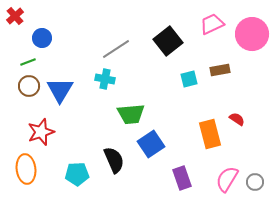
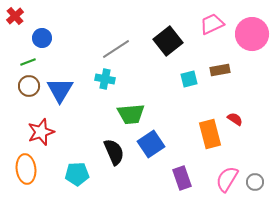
red semicircle: moved 2 px left
black semicircle: moved 8 px up
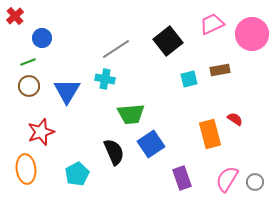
blue triangle: moved 7 px right, 1 px down
cyan pentagon: rotated 25 degrees counterclockwise
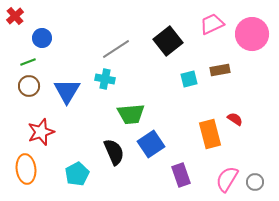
purple rectangle: moved 1 px left, 3 px up
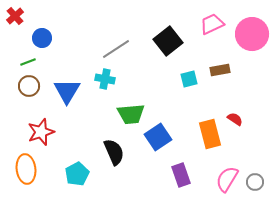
blue square: moved 7 px right, 7 px up
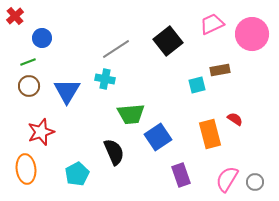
cyan square: moved 8 px right, 6 px down
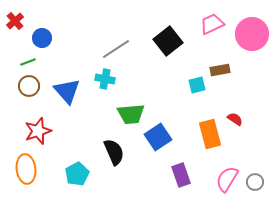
red cross: moved 5 px down
blue triangle: rotated 12 degrees counterclockwise
red star: moved 3 px left, 1 px up
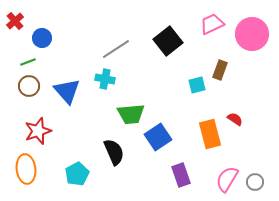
brown rectangle: rotated 60 degrees counterclockwise
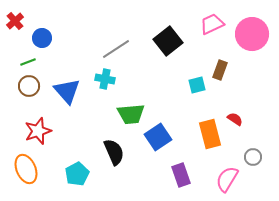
orange ellipse: rotated 16 degrees counterclockwise
gray circle: moved 2 px left, 25 px up
